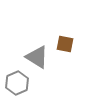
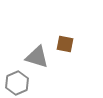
gray triangle: rotated 15 degrees counterclockwise
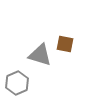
gray triangle: moved 3 px right, 2 px up
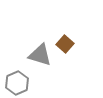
brown square: rotated 30 degrees clockwise
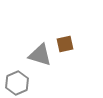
brown square: rotated 36 degrees clockwise
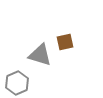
brown square: moved 2 px up
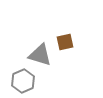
gray hexagon: moved 6 px right, 2 px up
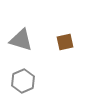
gray triangle: moved 19 px left, 15 px up
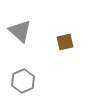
gray triangle: moved 1 px left, 9 px up; rotated 25 degrees clockwise
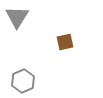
gray triangle: moved 3 px left, 14 px up; rotated 20 degrees clockwise
